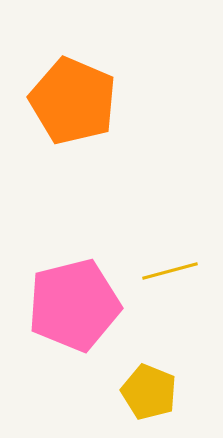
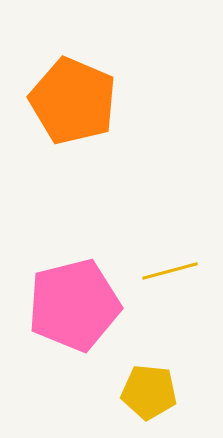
yellow pentagon: rotated 16 degrees counterclockwise
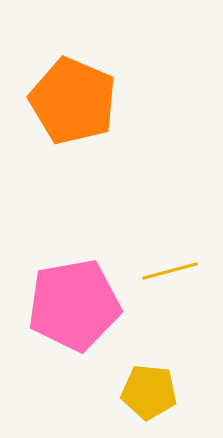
pink pentagon: rotated 4 degrees clockwise
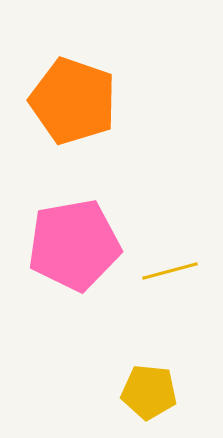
orange pentagon: rotated 4 degrees counterclockwise
pink pentagon: moved 60 px up
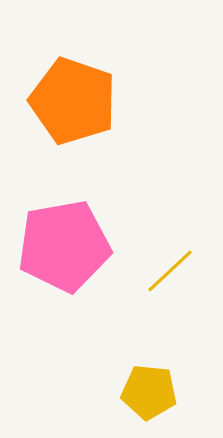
pink pentagon: moved 10 px left, 1 px down
yellow line: rotated 28 degrees counterclockwise
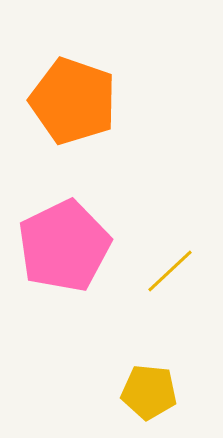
pink pentagon: rotated 16 degrees counterclockwise
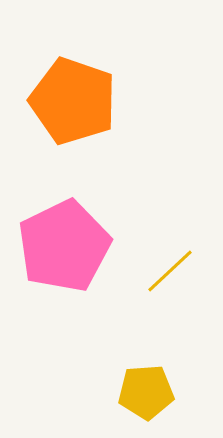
yellow pentagon: moved 3 px left; rotated 10 degrees counterclockwise
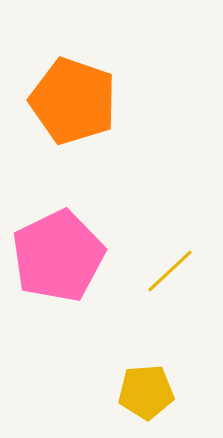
pink pentagon: moved 6 px left, 10 px down
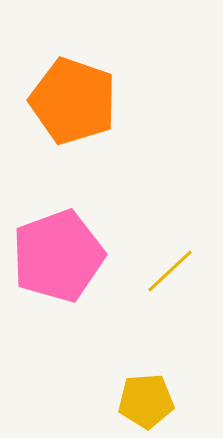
pink pentagon: rotated 6 degrees clockwise
yellow pentagon: moved 9 px down
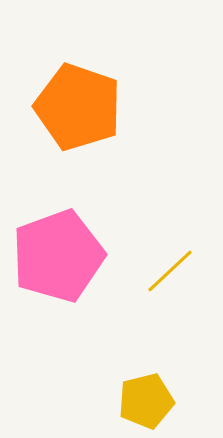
orange pentagon: moved 5 px right, 6 px down
yellow pentagon: rotated 10 degrees counterclockwise
